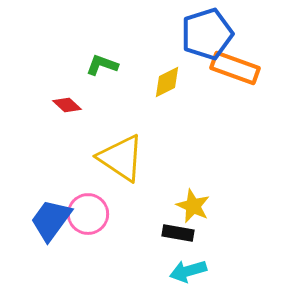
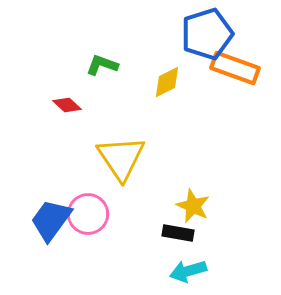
yellow triangle: rotated 22 degrees clockwise
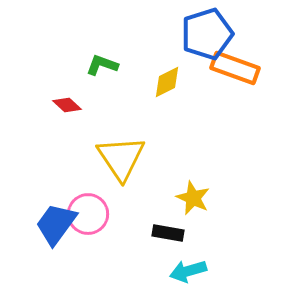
yellow star: moved 8 px up
blue trapezoid: moved 5 px right, 4 px down
black rectangle: moved 10 px left
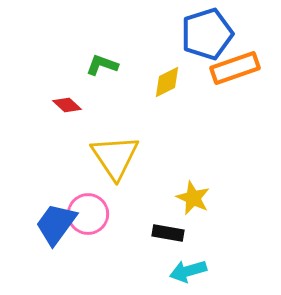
orange rectangle: rotated 39 degrees counterclockwise
yellow triangle: moved 6 px left, 1 px up
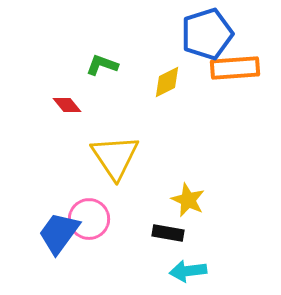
orange rectangle: rotated 15 degrees clockwise
red diamond: rotated 8 degrees clockwise
yellow star: moved 5 px left, 2 px down
pink circle: moved 1 px right, 5 px down
blue trapezoid: moved 3 px right, 9 px down
cyan arrow: rotated 9 degrees clockwise
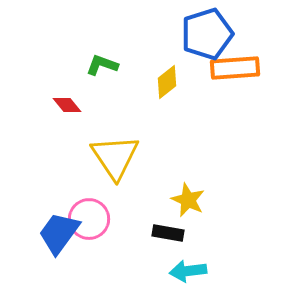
yellow diamond: rotated 12 degrees counterclockwise
